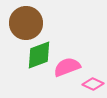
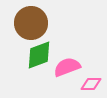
brown circle: moved 5 px right
pink diamond: moved 2 px left; rotated 25 degrees counterclockwise
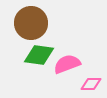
green diamond: rotated 28 degrees clockwise
pink semicircle: moved 3 px up
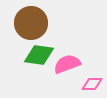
pink diamond: moved 1 px right
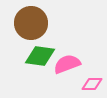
green diamond: moved 1 px right, 1 px down
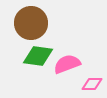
green diamond: moved 2 px left
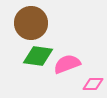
pink diamond: moved 1 px right
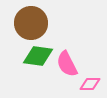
pink semicircle: rotated 96 degrees counterclockwise
pink diamond: moved 3 px left
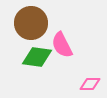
green diamond: moved 1 px left, 1 px down
pink semicircle: moved 5 px left, 19 px up
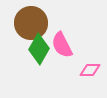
green diamond: moved 2 px right, 8 px up; rotated 68 degrees counterclockwise
pink diamond: moved 14 px up
